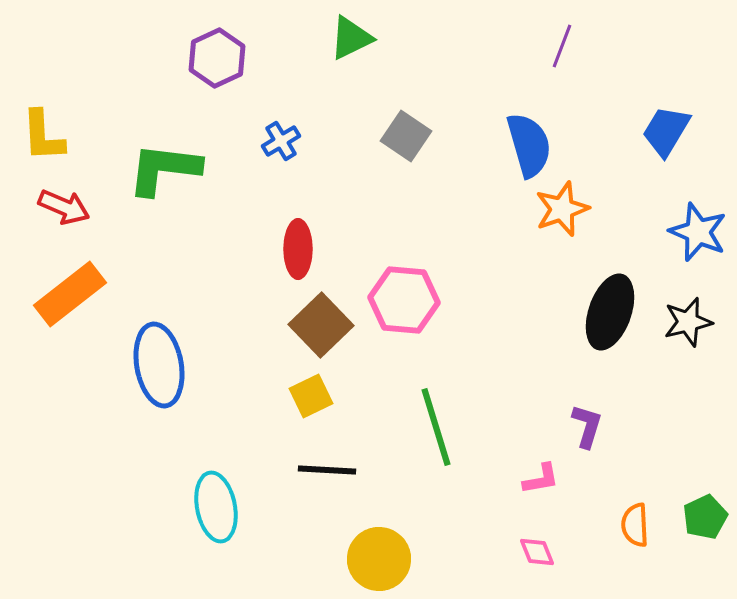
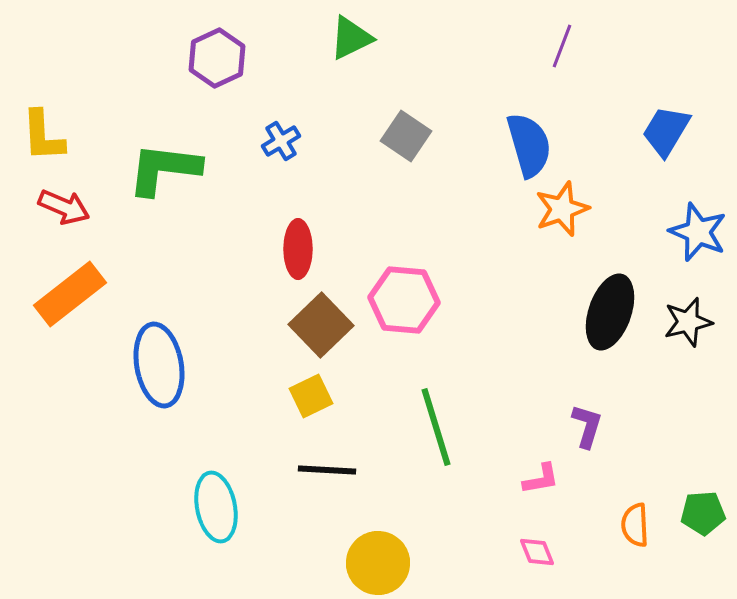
green pentagon: moved 2 px left, 4 px up; rotated 21 degrees clockwise
yellow circle: moved 1 px left, 4 px down
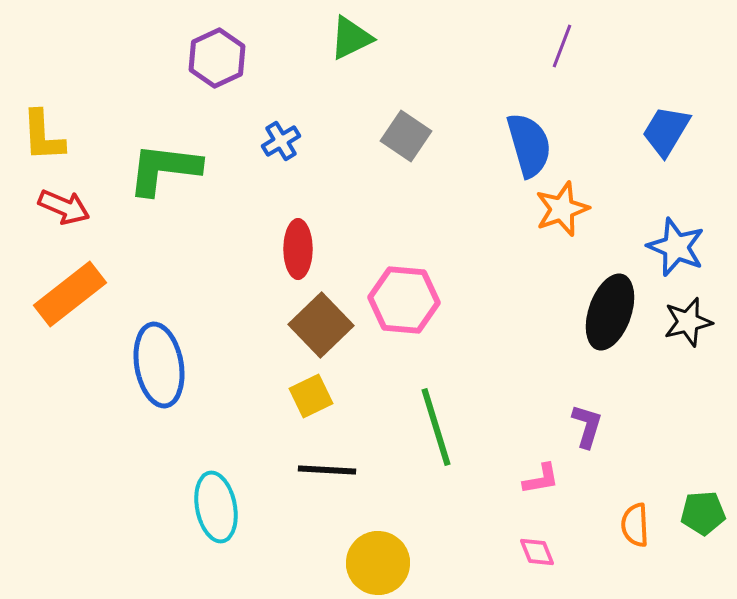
blue star: moved 22 px left, 15 px down
